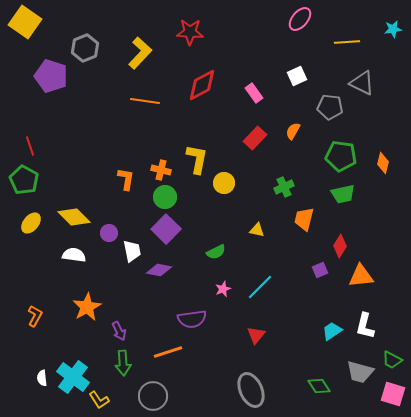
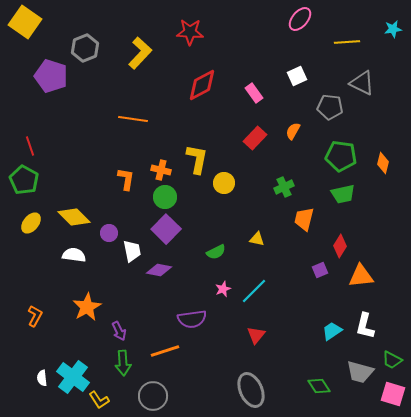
orange line at (145, 101): moved 12 px left, 18 px down
yellow triangle at (257, 230): moved 9 px down
cyan line at (260, 287): moved 6 px left, 4 px down
orange line at (168, 352): moved 3 px left, 1 px up
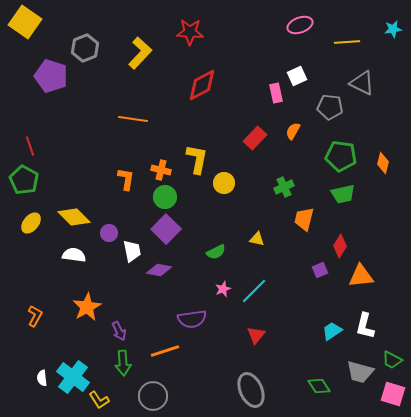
pink ellipse at (300, 19): moved 6 px down; rotated 30 degrees clockwise
pink rectangle at (254, 93): moved 22 px right; rotated 24 degrees clockwise
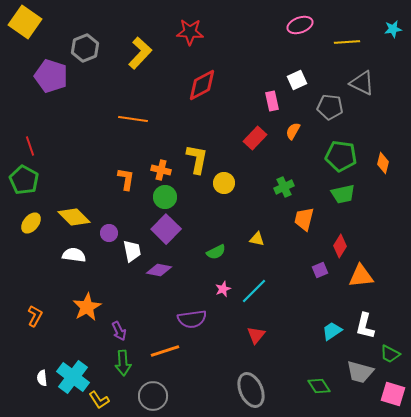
white square at (297, 76): moved 4 px down
pink rectangle at (276, 93): moved 4 px left, 8 px down
green trapezoid at (392, 360): moved 2 px left, 6 px up
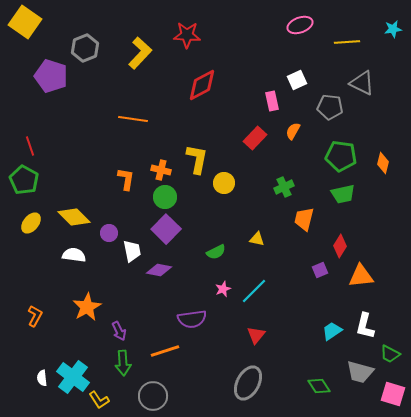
red star at (190, 32): moved 3 px left, 3 px down
gray ellipse at (251, 390): moved 3 px left, 7 px up; rotated 52 degrees clockwise
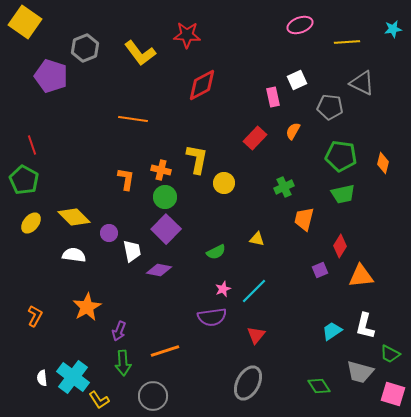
yellow L-shape at (140, 53): rotated 100 degrees clockwise
pink rectangle at (272, 101): moved 1 px right, 4 px up
red line at (30, 146): moved 2 px right, 1 px up
purple semicircle at (192, 319): moved 20 px right, 2 px up
purple arrow at (119, 331): rotated 48 degrees clockwise
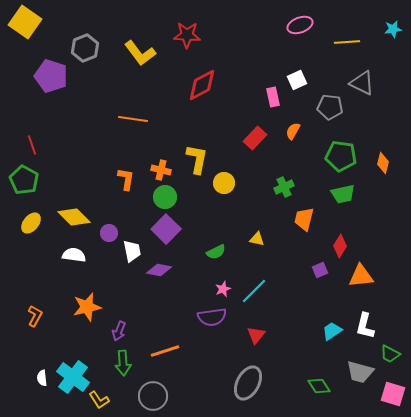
orange star at (87, 307): rotated 16 degrees clockwise
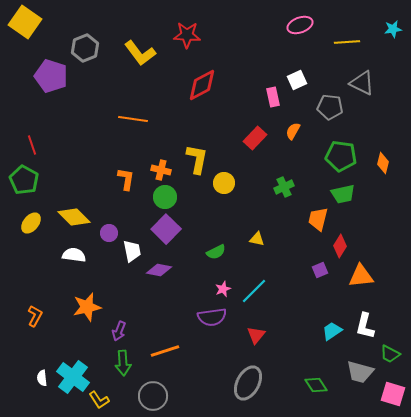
orange trapezoid at (304, 219): moved 14 px right
green diamond at (319, 386): moved 3 px left, 1 px up
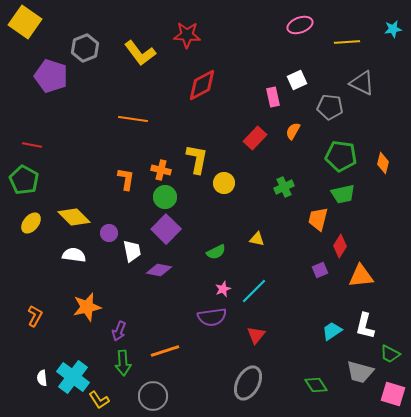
red line at (32, 145): rotated 60 degrees counterclockwise
